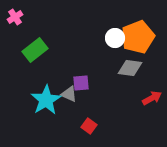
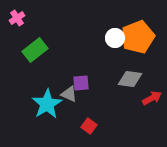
pink cross: moved 2 px right, 1 px down
gray diamond: moved 11 px down
cyan star: moved 1 px right, 4 px down
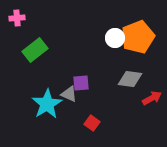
pink cross: rotated 28 degrees clockwise
red square: moved 3 px right, 3 px up
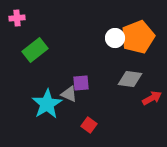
red square: moved 3 px left, 2 px down
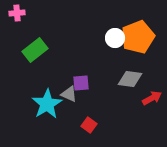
pink cross: moved 5 px up
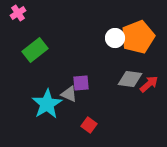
pink cross: moved 1 px right; rotated 28 degrees counterclockwise
red arrow: moved 3 px left, 14 px up; rotated 12 degrees counterclockwise
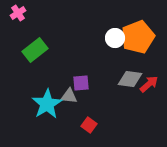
gray triangle: moved 2 px down; rotated 18 degrees counterclockwise
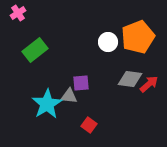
white circle: moved 7 px left, 4 px down
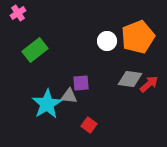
white circle: moved 1 px left, 1 px up
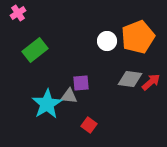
red arrow: moved 2 px right, 2 px up
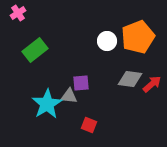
red arrow: moved 1 px right, 2 px down
red square: rotated 14 degrees counterclockwise
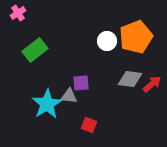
orange pentagon: moved 2 px left
